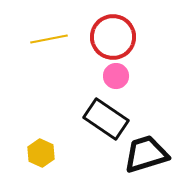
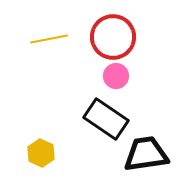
black trapezoid: rotated 9 degrees clockwise
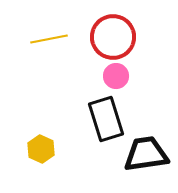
black rectangle: rotated 39 degrees clockwise
yellow hexagon: moved 4 px up
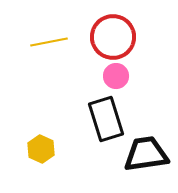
yellow line: moved 3 px down
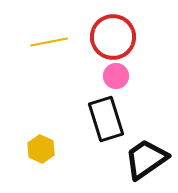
black trapezoid: moved 5 px down; rotated 27 degrees counterclockwise
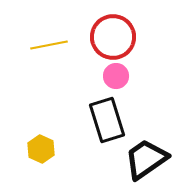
yellow line: moved 3 px down
black rectangle: moved 1 px right, 1 px down
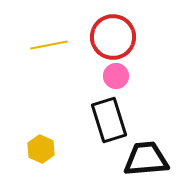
black rectangle: moved 2 px right
black trapezoid: rotated 30 degrees clockwise
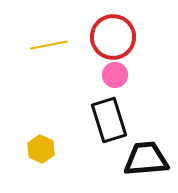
pink circle: moved 1 px left, 1 px up
